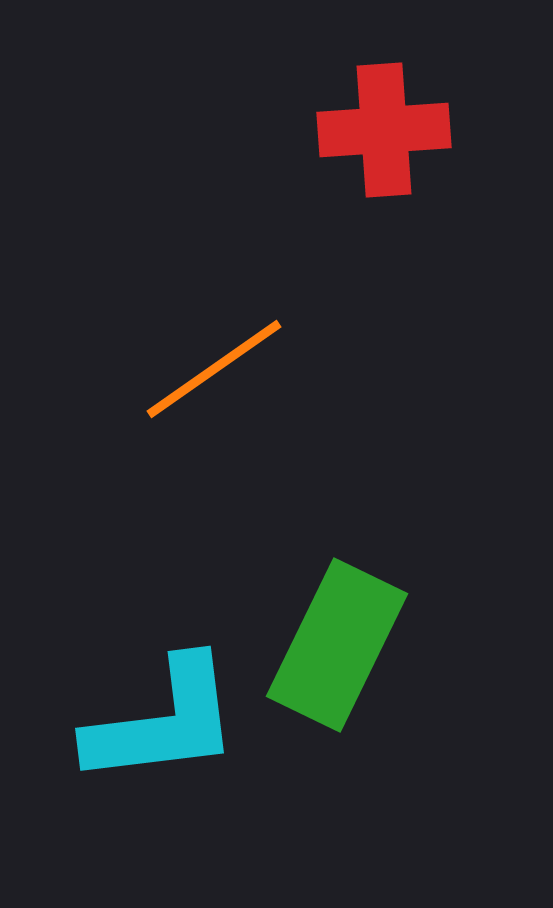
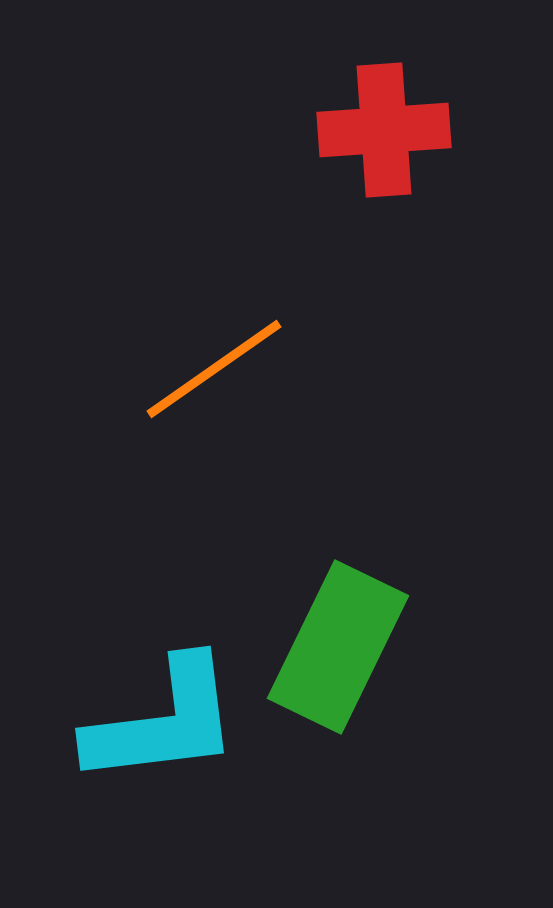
green rectangle: moved 1 px right, 2 px down
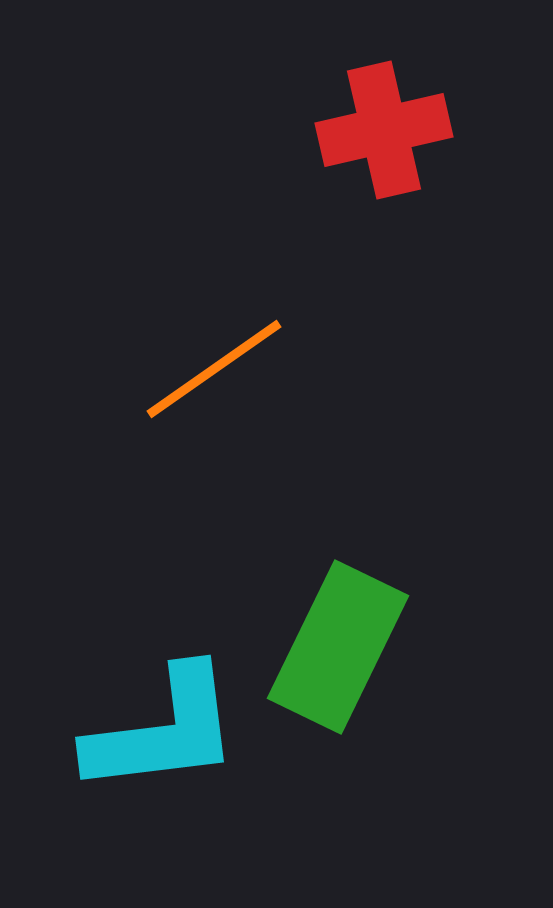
red cross: rotated 9 degrees counterclockwise
cyan L-shape: moved 9 px down
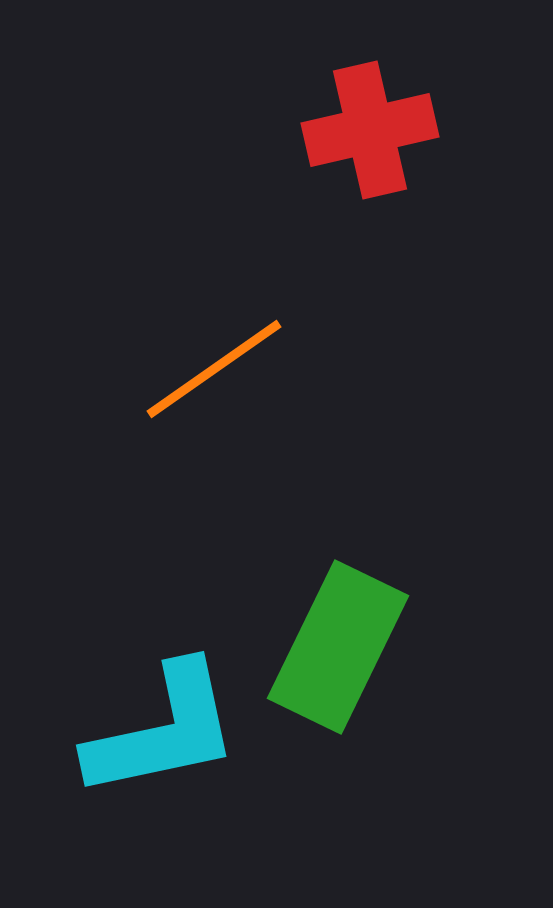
red cross: moved 14 px left
cyan L-shape: rotated 5 degrees counterclockwise
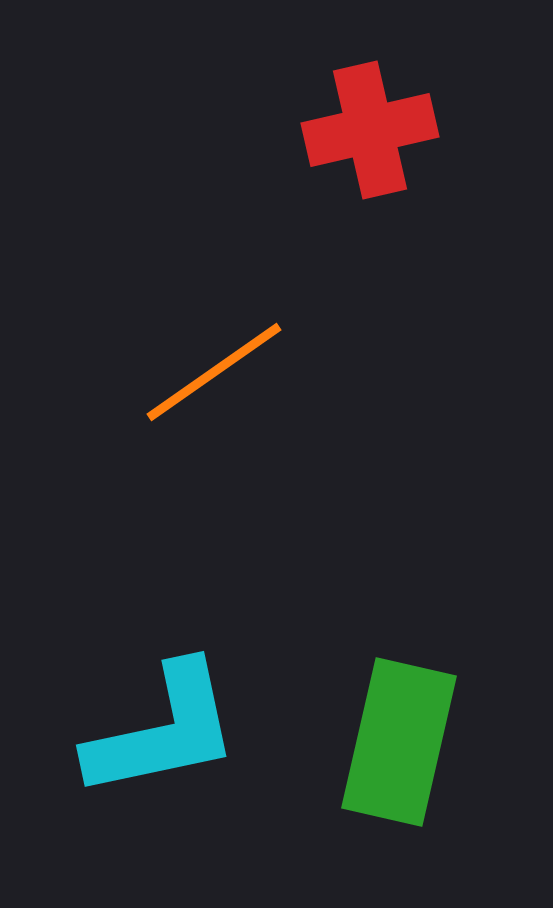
orange line: moved 3 px down
green rectangle: moved 61 px right, 95 px down; rotated 13 degrees counterclockwise
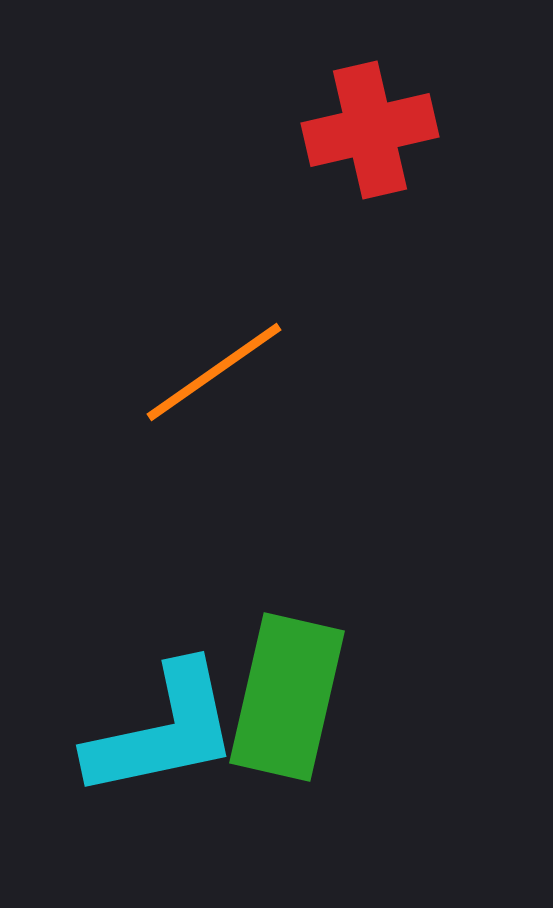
green rectangle: moved 112 px left, 45 px up
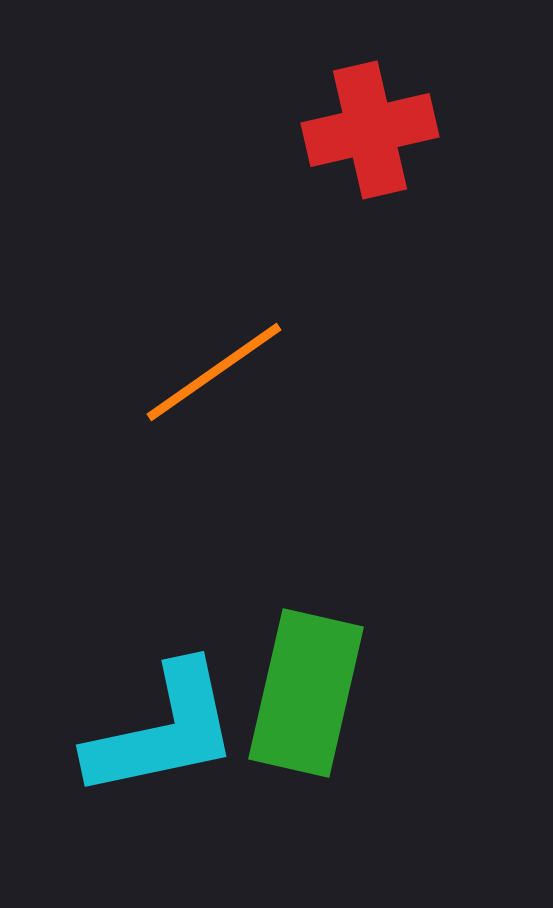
green rectangle: moved 19 px right, 4 px up
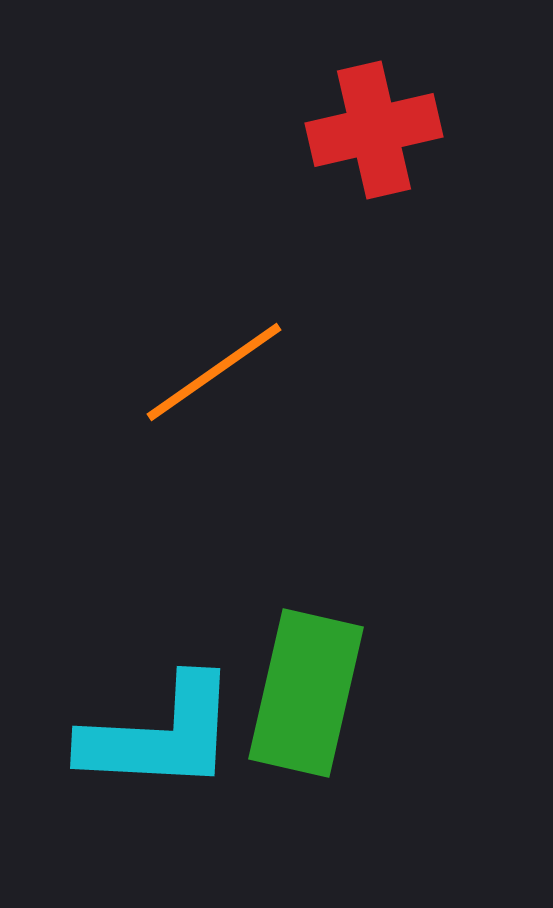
red cross: moved 4 px right
cyan L-shape: moved 3 px left, 4 px down; rotated 15 degrees clockwise
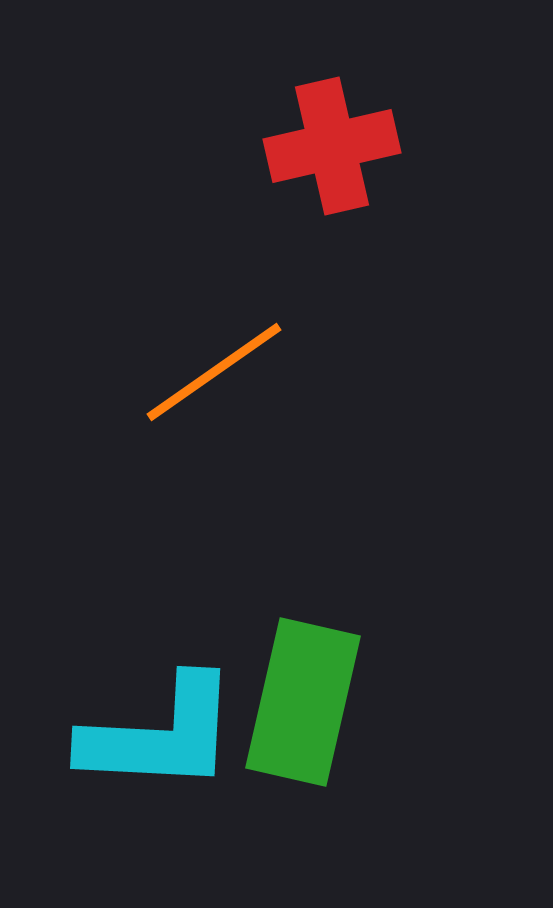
red cross: moved 42 px left, 16 px down
green rectangle: moved 3 px left, 9 px down
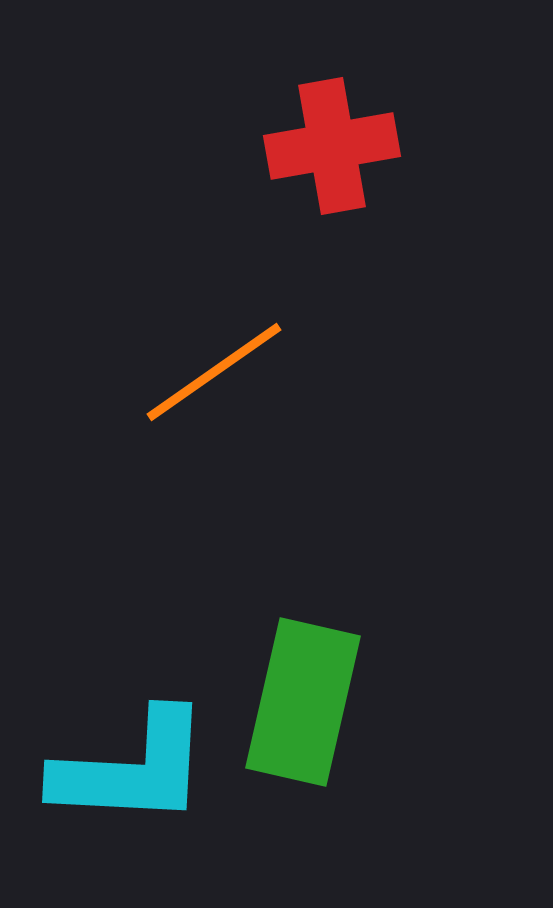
red cross: rotated 3 degrees clockwise
cyan L-shape: moved 28 px left, 34 px down
